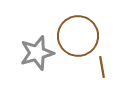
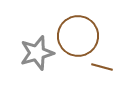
brown line: rotated 65 degrees counterclockwise
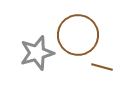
brown circle: moved 1 px up
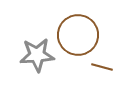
gray star: moved 2 px down; rotated 12 degrees clockwise
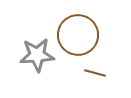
brown line: moved 7 px left, 6 px down
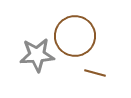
brown circle: moved 3 px left, 1 px down
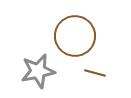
gray star: moved 1 px right, 16 px down; rotated 8 degrees counterclockwise
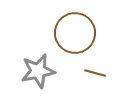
brown circle: moved 3 px up
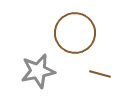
brown line: moved 5 px right, 1 px down
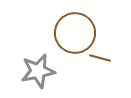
brown line: moved 16 px up
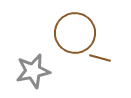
gray star: moved 5 px left
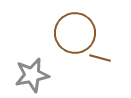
gray star: moved 1 px left, 4 px down
